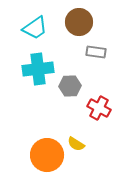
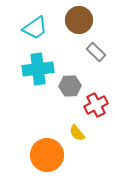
brown circle: moved 2 px up
gray rectangle: rotated 36 degrees clockwise
red cross: moved 3 px left, 3 px up; rotated 35 degrees clockwise
yellow semicircle: moved 1 px right, 11 px up; rotated 18 degrees clockwise
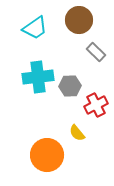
cyan cross: moved 8 px down
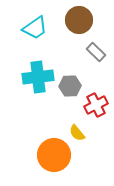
orange circle: moved 7 px right
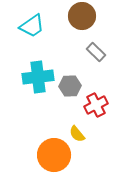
brown circle: moved 3 px right, 4 px up
cyan trapezoid: moved 3 px left, 2 px up
yellow semicircle: moved 1 px down
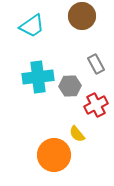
gray rectangle: moved 12 px down; rotated 18 degrees clockwise
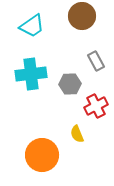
gray rectangle: moved 3 px up
cyan cross: moved 7 px left, 3 px up
gray hexagon: moved 2 px up
red cross: moved 1 px down
yellow semicircle: rotated 18 degrees clockwise
orange circle: moved 12 px left
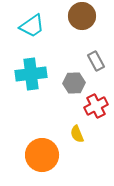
gray hexagon: moved 4 px right, 1 px up
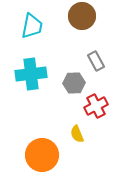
cyan trapezoid: rotated 44 degrees counterclockwise
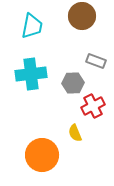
gray rectangle: rotated 42 degrees counterclockwise
gray hexagon: moved 1 px left
red cross: moved 3 px left
yellow semicircle: moved 2 px left, 1 px up
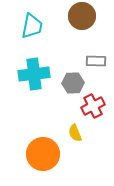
gray rectangle: rotated 18 degrees counterclockwise
cyan cross: moved 3 px right
orange circle: moved 1 px right, 1 px up
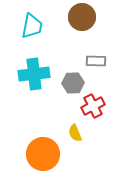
brown circle: moved 1 px down
